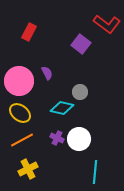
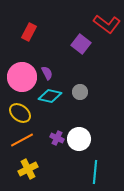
pink circle: moved 3 px right, 4 px up
cyan diamond: moved 12 px left, 12 px up
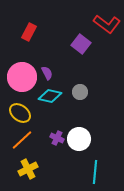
orange line: rotated 15 degrees counterclockwise
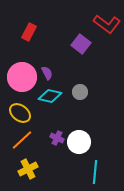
white circle: moved 3 px down
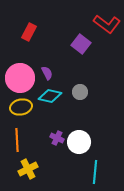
pink circle: moved 2 px left, 1 px down
yellow ellipse: moved 1 px right, 6 px up; rotated 50 degrees counterclockwise
orange line: moved 5 px left; rotated 50 degrees counterclockwise
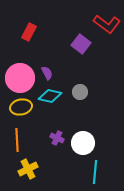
white circle: moved 4 px right, 1 px down
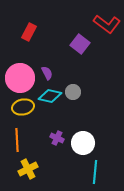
purple square: moved 1 px left
gray circle: moved 7 px left
yellow ellipse: moved 2 px right
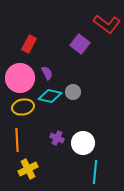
red rectangle: moved 12 px down
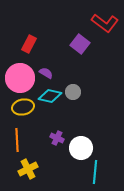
red L-shape: moved 2 px left, 1 px up
purple semicircle: moved 1 px left; rotated 32 degrees counterclockwise
white circle: moved 2 px left, 5 px down
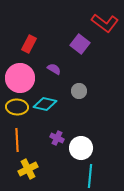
purple semicircle: moved 8 px right, 4 px up
gray circle: moved 6 px right, 1 px up
cyan diamond: moved 5 px left, 8 px down
yellow ellipse: moved 6 px left; rotated 15 degrees clockwise
cyan line: moved 5 px left, 4 px down
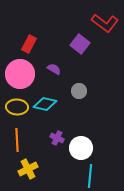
pink circle: moved 4 px up
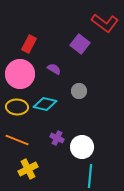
orange line: rotated 65 degrees counterclockwise
white circle: moved 1 px right, 1 px up
